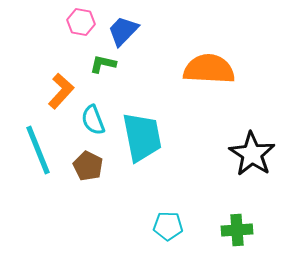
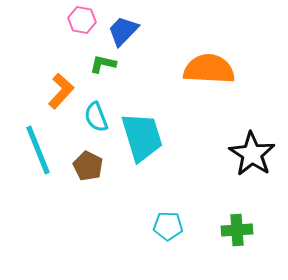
pink hexagon: moved 1 px right, 2 px up
cyan semicircle: moved 3 px right, 3 px up
cyan trapezoid: rotated 6 degrees counterclockwise
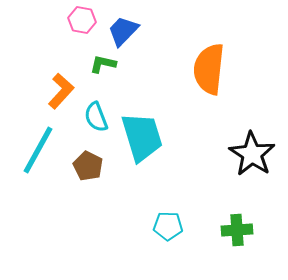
orange semicircle: rotated 87 degrees counterclockwise
cyan line: rotated 51 degrees clockwise
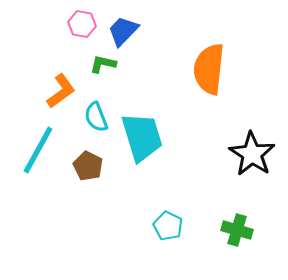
pink hexagon: moved 4 px down
orange L-shape: rotated 12 degrees clockwise
cyan pentagon: rotated 24 degrees clockwise
green cross: rotated 20 degrees clockwise
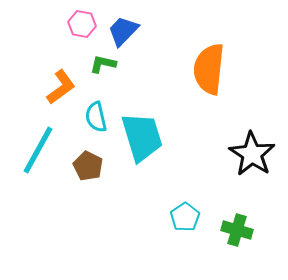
orange L-shape: moved 4 px up
cyan semicircle: rotated 8 degrees clockwise
cyan pentagon: moved 17 px right, 9 px up; rotated 12 degrees clockwise
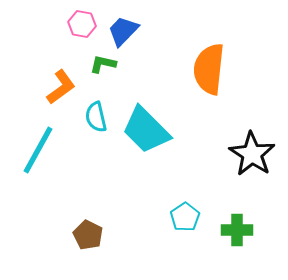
cyan trapezoid: moved 4 px right, 7 px up; rotated 152 degrees clockwise
brown pentagon: moved 69 px down
green cross: rotated 16 degrees counterclockwise
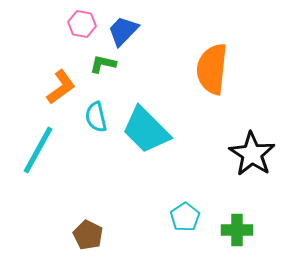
orange semicircle: moved 3 px right
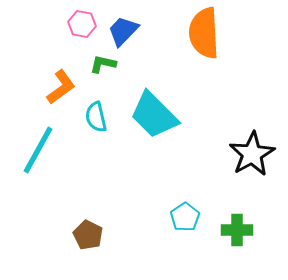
orange semicircle: moved 8 px left, 36 px up; rotated 9 degrees counterclockwise
cyan trapezoid: moved 8 px right, 15 px up
black star: rotated 9 degrees clockwise
